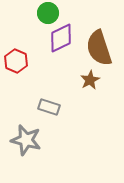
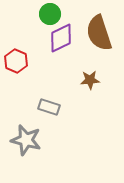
green circle: moved 2 px right, 1 px down
brown semicircle: moved 15 px up
brown star: rotated 24 degrees clockwise
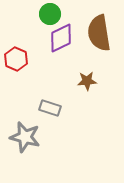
brown semicircle: rotated 9 degrees clockwise
red hexagon: moved 2 px up
brown star: moved 3 px left, 1 px down
gray rectangle: moved 1 px right, 1 px down
gray star: moved 1 px left, 3 px up
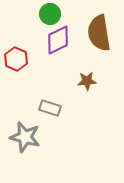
purple diamond: moved 3 px left, 2 px down
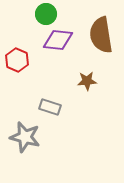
green circle: moved 4 px left
brown semicircle: moved 2 px right, 2 px down
purple diamond: rotated 32 degrees clockwise
red hexagon: moved 1 px right, 1 px down
gray rectangle: moved 1 px up
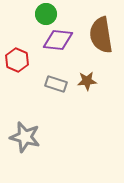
gray rectangle: moved 6 px right, 23 px up
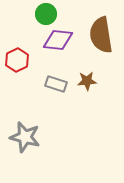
red hexagon: rotated 10 degrees clockwise
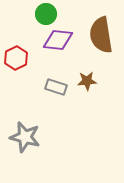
red hexagon: moved 1 px left, 2 px up
gray rectangle: moved 3 px down
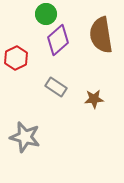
purple diamond: rotated 48 degrees counterclockwise
brown star: moved 7 px right, 18 px down
gray rectangle: rotated 15 degrees clockwise
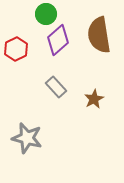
brown semicircle: moved 2 px left
red hexagon: moved 9 px up
gray rectangle: rotated 15 degrees clockwise
brown star: rotated 24 degrees counterclockwise
gray star: moved 2 px right, 1 px down
